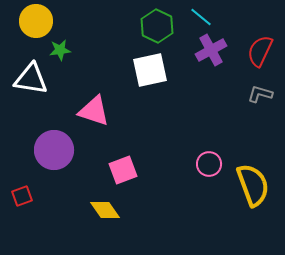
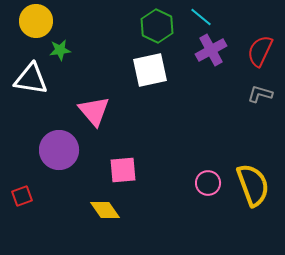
pink triangle: rotated 32 degrees clockwise
purple circle: moved 5 px right
pink circle: moved 1 px left, 19 px down
pink square: rotated 16 degrees clockwise
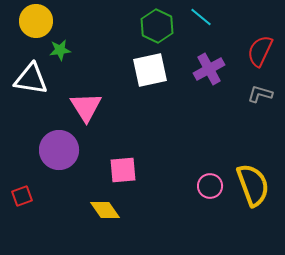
purple cross: moved 2 px left, 19 px down
pink triangle: moved 8 px left, 4 px up; rotated 8 degrees clockwise
pink circle: moved 2 px right, 3 px down
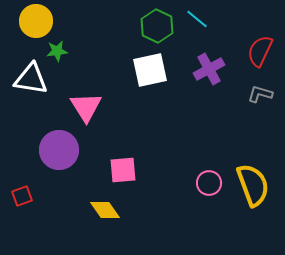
cyan line: moved 4 px left, 2 px down
green star: moved 3 px left, 1 px down
pink circle: moved 1 px left, 3 px up
